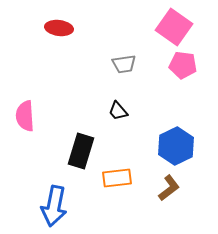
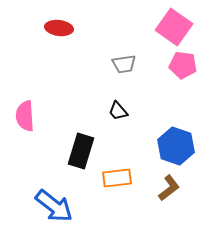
blue hexagon: rotated 15 degrees counterclockwise
blue arrow: rotated 63 degrees counterclockwise
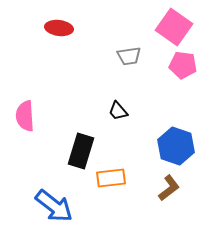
gray trapezoid: moved 5 px right, 8 px up
orange rectangle: moved 6 px left
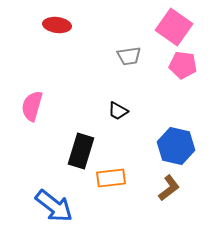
red ellipse: moved 2 px left, 3 px up
black trapezoid: rotated 20 degrees counterclockwise
pink semicircle: moved 7 px right, 10 px up; rotated 20 degrees clockwise
blue hexagon: rotated 6 degrees counterclockwise
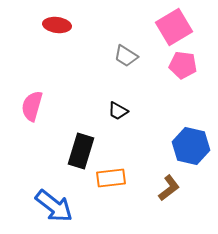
pink square: rotated 24 degrees clockwise
gray trapezoid: moved 3 px left; rotated 40 degrees clockwise
blue hexagon: moved 15 px right
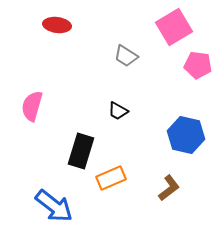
pink pentagon: moved 15 px right
blue hexagon: moved 5 px left, 11 px up
orange rectangle: rotated 16 degrees counterclockwise
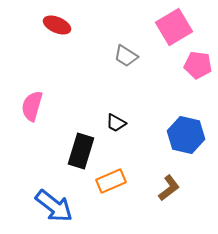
red ellipse: rotated 16 degrees clockwise
black trapezoid: moved 2 px left, 12 px down
orange rectangle: moved 3 px down
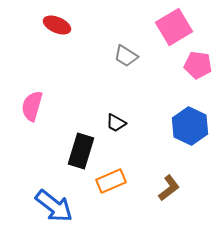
blue hexagon: moved 4 px right, 9 px up; rotated 12 degrees clockwise
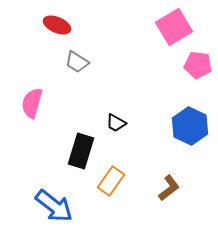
gray trapezoid: moved 49 px left, 6 px down
pink semicircle: moved 3 px up
orange rectangle: rotated 32 degrees counterclockwise
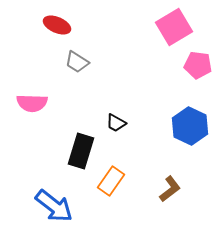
pink semicircle: rotated 104 degrees counterclockwise
brown L-shape: moved 1 px right, 1 px down
